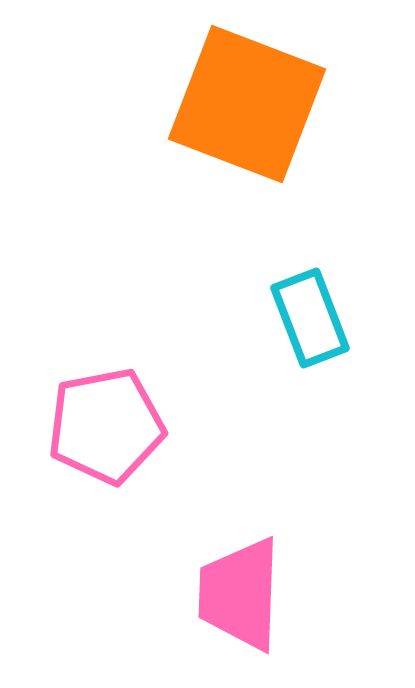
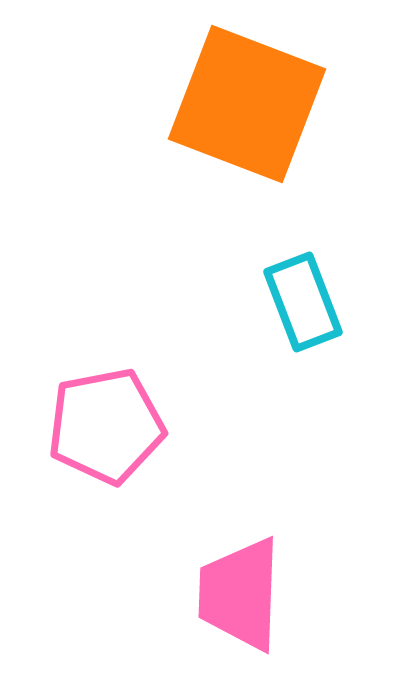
cyan rectangle: moved 7 px left, 16 px up
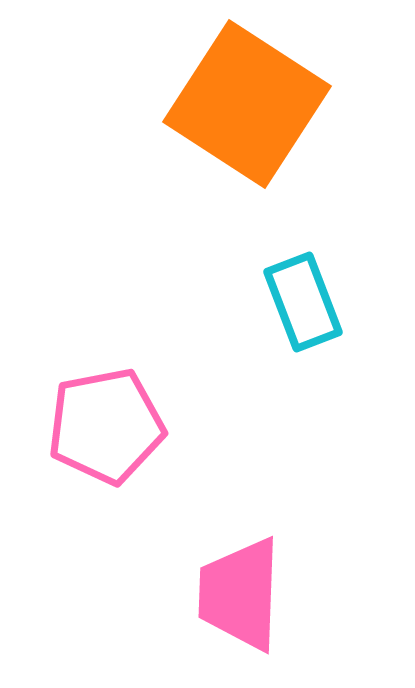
orange square: rotated 12 degrees clockwise
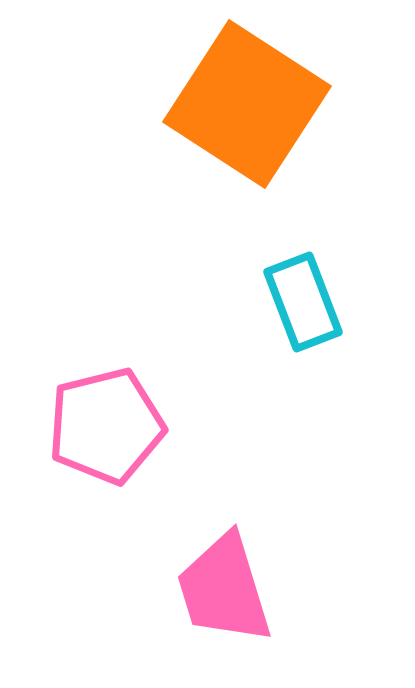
pink pentagon: rotated 3 degrees counterclockwise
pink trapezoid: moved 16 px left, 5 px up; rotated 19 degrees counterclockwise
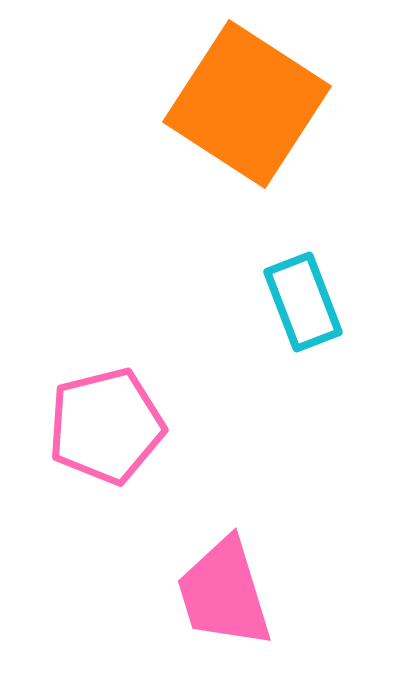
pink trapezoid: moved 4 px down
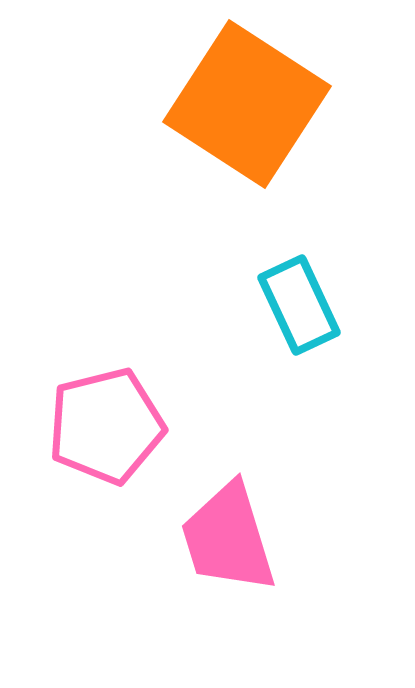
cyan rectangle: moved 4 px left, 3 px down; rotated 4 degrees counterclockwise
pink trapezoid: moved 4 px right, 55 px up
